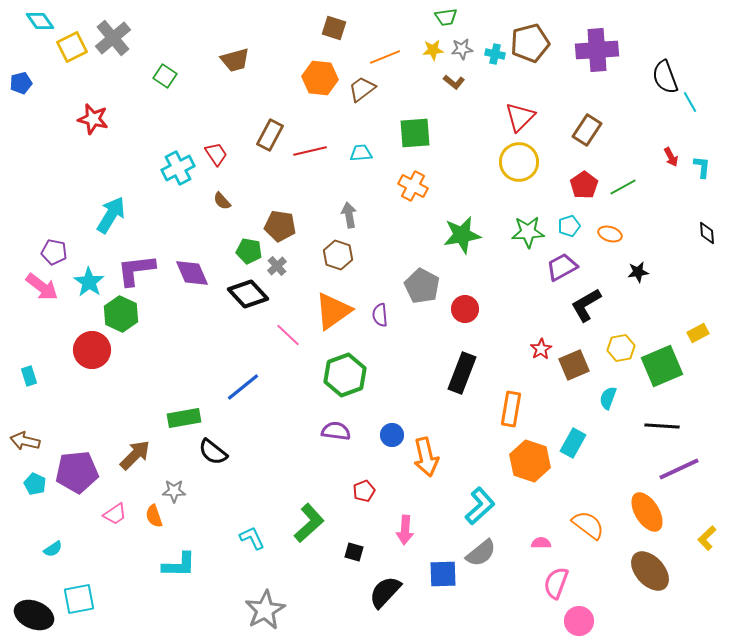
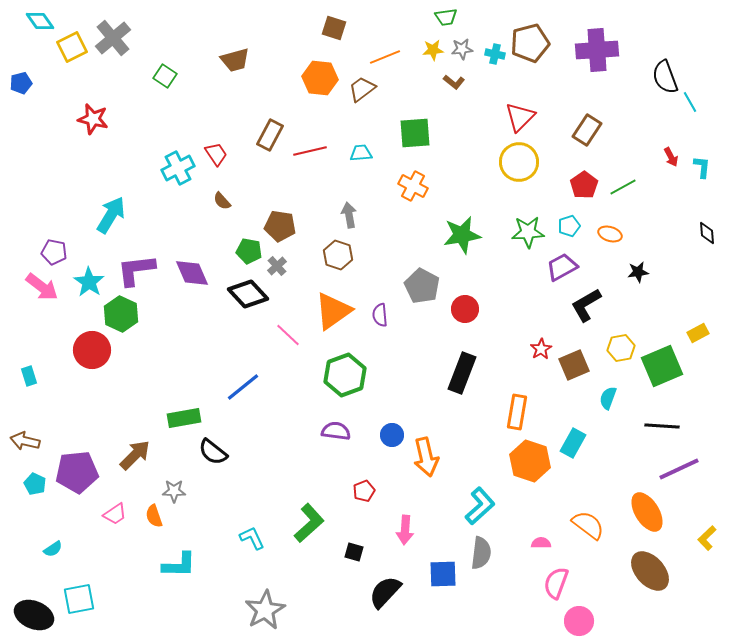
orange rectangle at (511, 409): moved 6 px right, 3 px down
gray semicircle at (481, 553): rotated 44 degrees counterclockwise
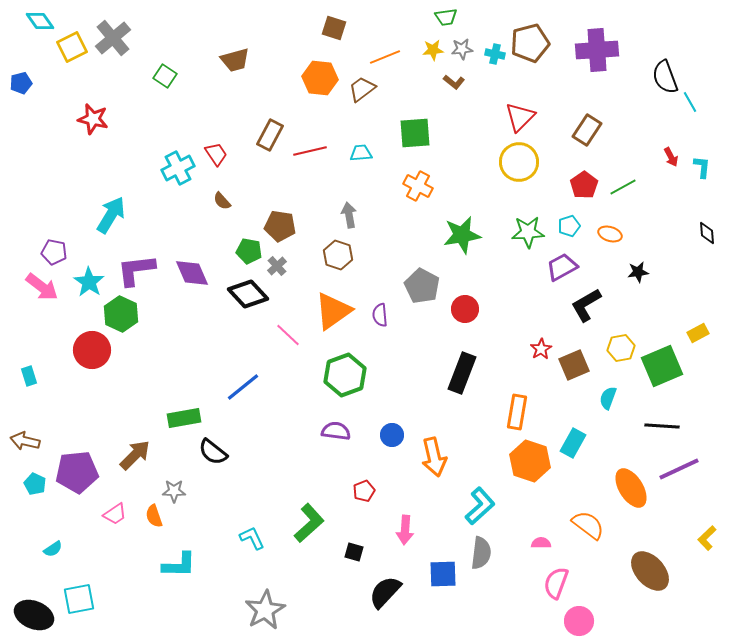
orange cross at (413, 186): moved 5 px right
orange arrow at (426, 457): moved 8 px right
orange ellipse at (647, 512): moved 16 px left, 24 px up
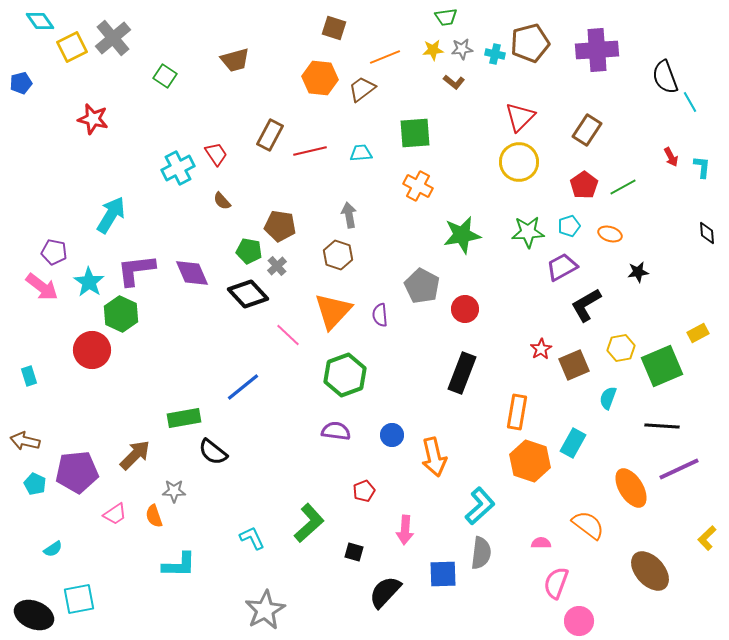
orange triangle at (333, 311): rotated 12 degrees counterclockwise
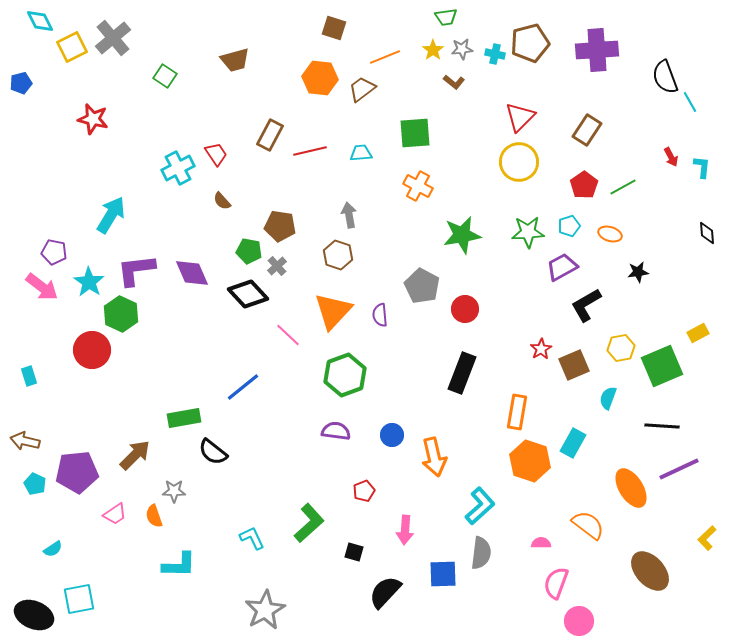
cyan diamond at (40, 21): rotated 8 degrees clockwise
yellow star at (433, 50): rotated 30 degrees counterclockwise
